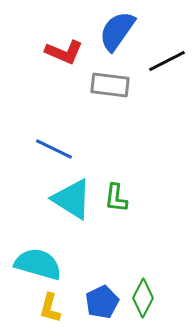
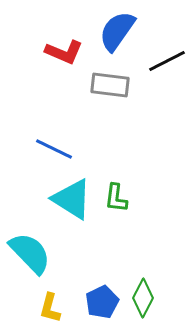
cyan semicircle: moved 8 px left, 11 px up; rotated 30 degrees clockwise
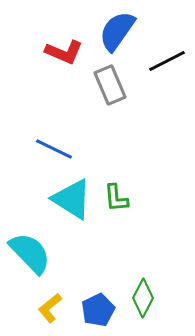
gray rectangle: rotated 60 degrees clockwise
green L-shape: rotated 12 degrees counterclockwise
blue pentagon: moved 4 px left, 8 px down
yellow L-shape: rotated 36 degrees clockwise
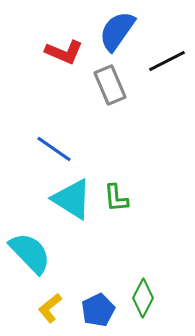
blue line: rotated 9 degrees clockwise
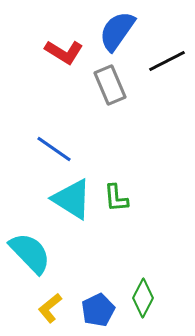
red L-shape: rotated 9 degrees clockwise
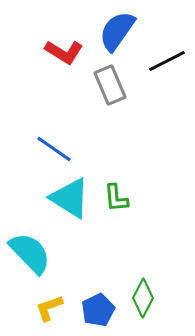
cyan triangle: moved 2 px left, 1 px up
yellow L-shape: moved 1 px left; rotated 20 degrees clockwise
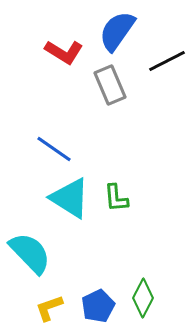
blue pentagon: moved 4 px up
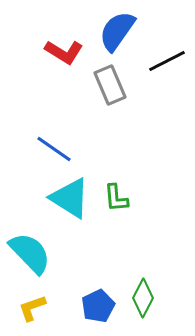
yellow L-shape: moved 17 px left
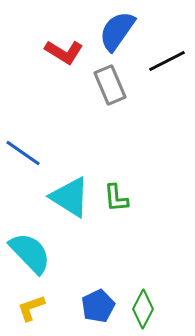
blue line: moved 31 px left, 4 px down
cyan triangle: moved 1 px up
green diamond: moved 11 px down
yellow L-shape: moved 1 px left
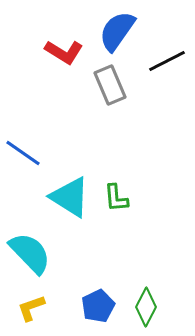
green diamond: moved 3 px right, 2 px up
